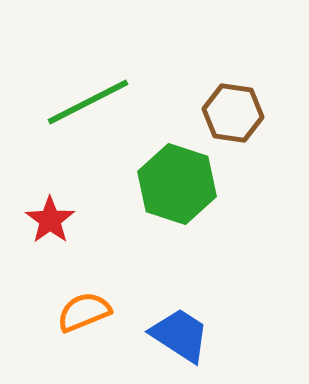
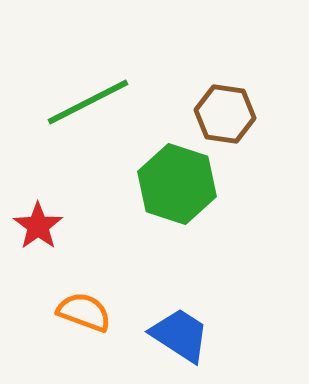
brown hexagon: moved 8 px left, 1 px down
red star: moved 12 px left, 6 px down
orange semicircle: rotated 42 degrees clockwise
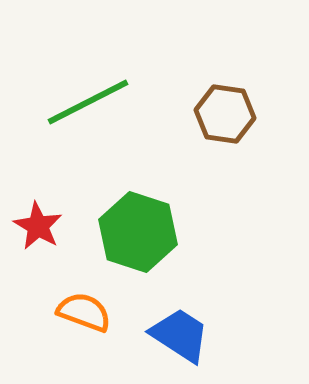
green hexagon: moved 39 px left, 48 px down
red star: rotated 6 degrees counterclockwise
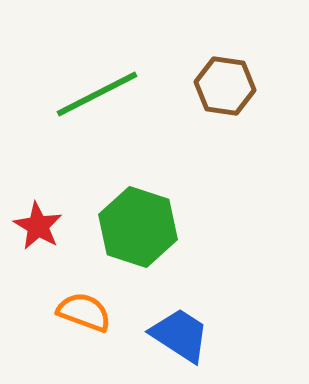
green line: moved 9 px right, 8 px up
brown hexagon: moved 28 px up
green hexagon: moved 5 px up
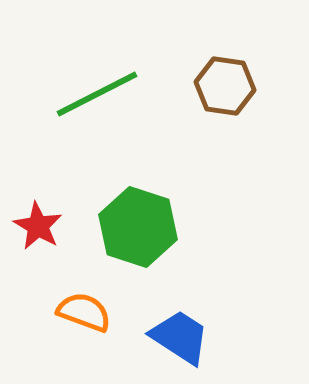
blue trapezoid: moved 2 px down
